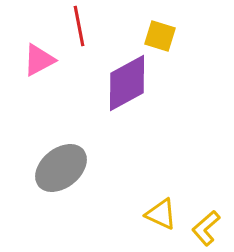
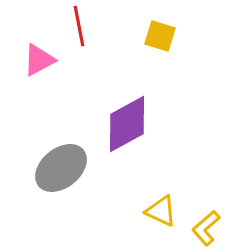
purple diamond: moved 41 px down
yellow triangle: moved 3 px up
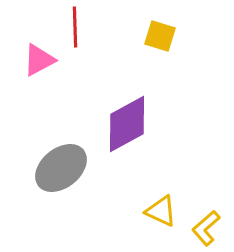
red line: moved 4 px left, 1 px down; rotated 9 degrees clockwise
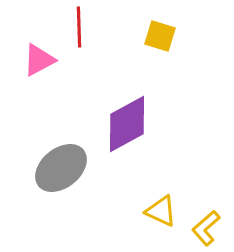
red line: moved 4 px right
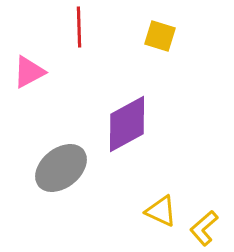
pink triangle: moved 10 px left, 12 px down
yellow L-shape: moved 2 px left
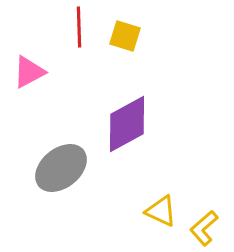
yellow square: moved 35 px left
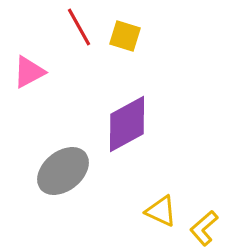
red line: rotated 27 degrees counterclockwise
gray ellipse: moved 2 px right, 3 px down
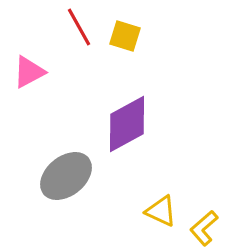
gray ellipse: moved 3 px right, 5 px down
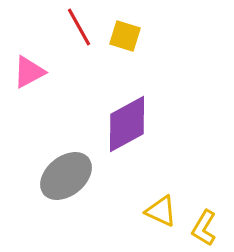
yellow L-shape: rotated 18 degrees counterclockwise
